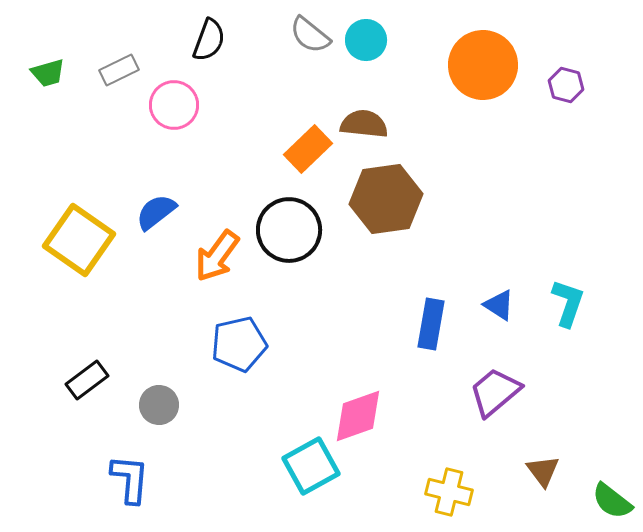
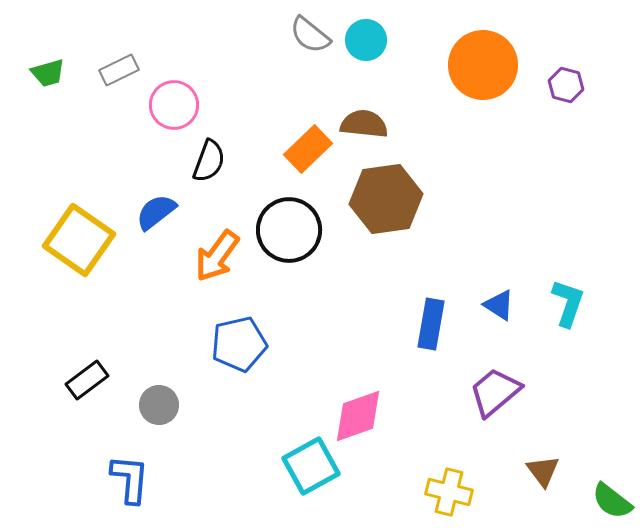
black semicircle: moved 121 px down
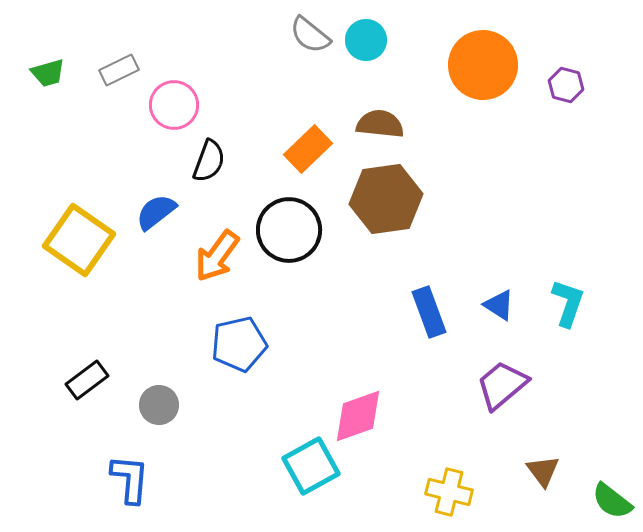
brown semicircle: moved 16 px right
blue rectangle: moved 2 px left, 12 px up; rotated 30 degrees counterclockwise
purple trapezoid: moved 7 px right, 7 px up
